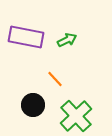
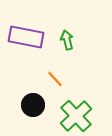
green arrow: rotated 78 degrees counterclockwise
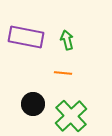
orange line: moved 8 px right, 6 px up; rotated 42 degrees counterclockwise
black circle: moved 1 px up
green cross: moved 5 px left
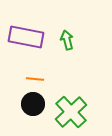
orange line: moved 28 px left, 6 px down
green cross: moved 4 px up
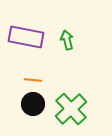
orange line: moved 2 px left, 1 px down
green cross: moved 3 px up
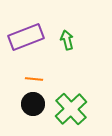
purple rectangle: rotated 32 degrees counterclockwise
orange line: moved 1 px right, 1 px up
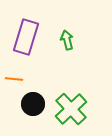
purple rectangle: rotated 52 degrees counterclockwise
orange line: moved 20 px left
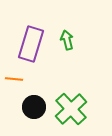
purple rectangle: moved 5 px right, 7 px down
black circle: moved 1 px right, 3 px down
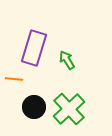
green arrow: moved 20 px down; rotated 18 degrees counterclockwise
purple rectangle: moved 3 px right, 4 px down
green cross: moved 2 px left
